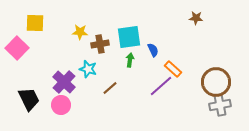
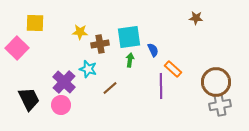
purple line: rotated 50 degrees counterclockwise
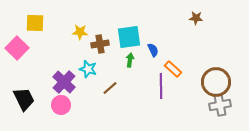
black trapezoid: moved 5 px left
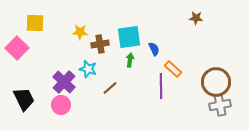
blue semicircle: moved 1 px right, 1 px up
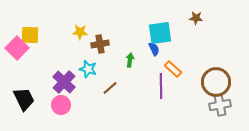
yellow square: moved 5 px left, 12 px down
cyan square: moved 31 px right, 4 px up
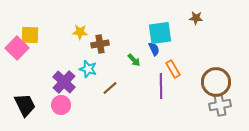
green arrow: moved 4 px right; rotated 128 degrees clockwise
orange rectangle: rotated 18 degrees clockwise
black trapezoid: moved 1 px right, 6 px down
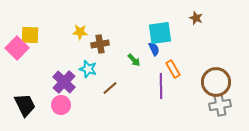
brown star: rotated 16 degrees clockwise
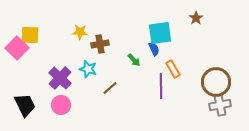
brown star: rotated 16 degrees clockwise
purple cross: moved 4 px left, 4 px up
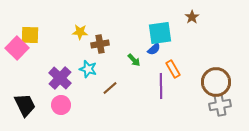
brown star: moved 4 px left, 1 px up
blue semicircle: rotated 72 degrees clockwise
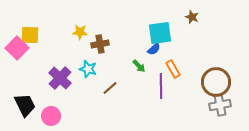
brown star: rotated 16 degrees counterclockwise
green arrow: moved 5 px right, 6 px down
pink circle: moved 10 px left, 11 px down
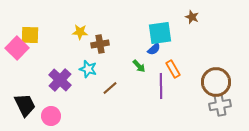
purple cross: moved 2 px down
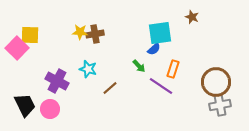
brown cross: moved 5 px left, 10 px up
orange rectangle: rotated 48 degrees clockwise
purple cross: moved 3 px left, 1 px down; rotated 15 degrees counterclockwise
purple line: rotated 55 degrees counterclockwise
pink circle: moved 1 px left, 7 px up
